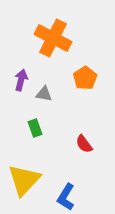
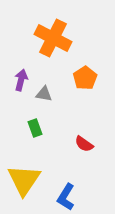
red semicircle: rotated 18 degrees counterclockwise
yellow triangle: rotated 9 degrees counterclockwise
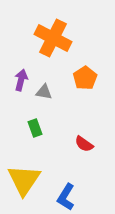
gray triangle: moved 2 px up
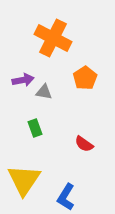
purple arrow: moved 2 px right; rotated 65 degrees clockwise
